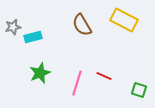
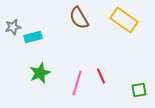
yellow rectangle: rotated 8 degrees clockwise
brown semicircle: moved 3 px left, 7 px up
red line: moved 3 px left; rotated 42 degrees clockwise
green square: rotated 28 degrees counterclockwise
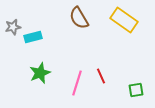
green square: moved 3 px left
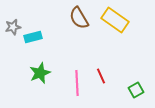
yellow rectangle: moved 9 px left
pink line: rotated 20 degrees counterclockwise
green square: rotated 21 degrees counterclockwise
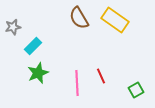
cyan rectangle: moved 9 px down; rotated 30 degrees counterclockwise
green star: moved 2 px left
